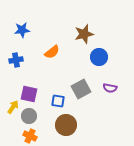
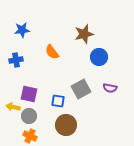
orange semicircle: rotated 91 degrees clockwise
yellow arrow: rotated 112 degrees counterclockwise
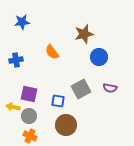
blue star: moved 8 px up
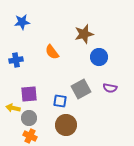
purple square: rotated 18 degrees counterclockwise
blue square: moved 2 px right
yellow arrow: moved 1 px down
gray circle: moved 2 px down
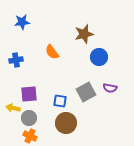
gray square: moved 5 px right, 3 px down
brown circle: moved 2 px up
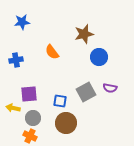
gray circle: moved 4 px right
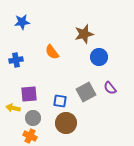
purple semicircle: rotated 40 degrees clockwise
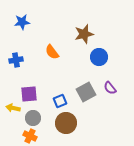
blue square: rotated 32 degrees counterclockwise
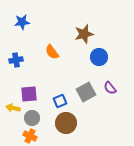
gray circle: moved 1 px left
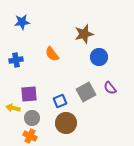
orange semicircle: moved 2 px down
